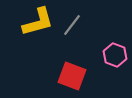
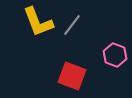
yellow L-shape: rotated 84 degrees clockwise
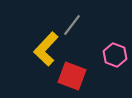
yellow L-shape: moved 8 px right, 27 px down; rotated 64 degrees clockwise
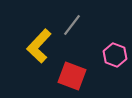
yellow L-shape: moved 7 px left, 3 px up
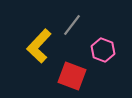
pink hexagon: moved 12 px left, 5 px up
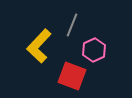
gray line: rotated 15 degrees counterclockwise
pink hexagon: moved 9 px left; rotated 15 degrees clockwise
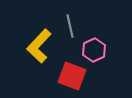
gray line: moved 2 px left, 1 px down; rotated 35 degrees counterclockwise
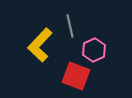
yellow L-shape: moved 1 px right, 1 px up
red square: moved 4 px right
